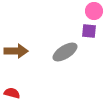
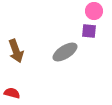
brown arrow: rotated 70 degrees clockwise
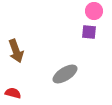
purple square: moved 1 px down
gray ellipse: moved 22 px down
red semicircle: moved 1 px right
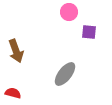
pink circle: moved 25 px left, 1 px down
gray ellipse: rotated 20 degrees counterclockwise
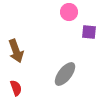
red semicircle: moved 3 px right, 5 px up; rotated 56 degrees clockwise
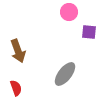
brown arrow: moved 2 px right
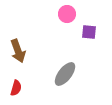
pink circle: moved 2 px left, 2 px down
red semicircle: rotated 35 degrees clockwise
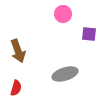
pink circle: moved 4 px left
purple square: moved 2 px down
gray ellipse: rotated 35 degrees clockwise
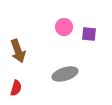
pink circle: moved 1 px right, 13 px down
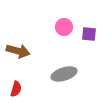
brown arrow: rotated 55 degrees counterclockwise
gray ellipse: moved 1 px left
red semicircle: moved 1 px down
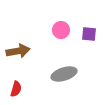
pink circle: moved 3 px left, 3 px down
brown arrow: rotated 25 degrees counterclockwise
